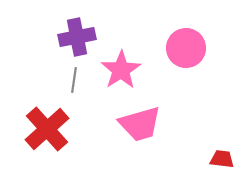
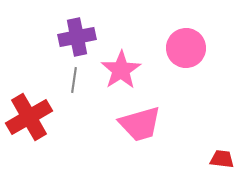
red cross: moved 18 px left, 12 px up; rotated 12 degrees clockwise
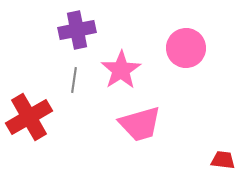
purple cross: moved 7 px up
red trapezoid: moved 1 px right, 1 px down
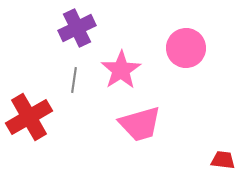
purple cross: moved 2 px up; rotated 15 degrees counterclockwise
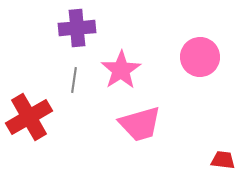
purple cross: rotated 21 degrees clockwise
pink circle: moved 14 px right, 9 px down
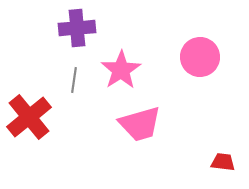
red cross: rotated 9 degrees counterclockwise
red trapezoid: moved 2 px down
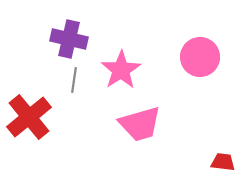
purple cross: moved 8 px left, 11 px down; rotated 18 degrees clockwise
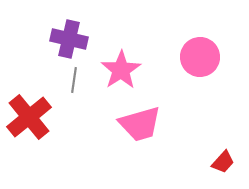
red trapezoid: rotated 125 degrees clockwise
